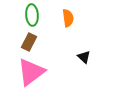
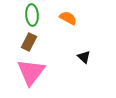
orange semicircle: rotated 54 degrees counterclockwise
pink triangle: rotated 16 degrees counterclockwise
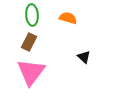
orange semicircle: rotated 12 degrees counterclockwise
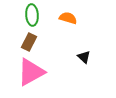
pink triangle: rotated 24 degrees clockwise
